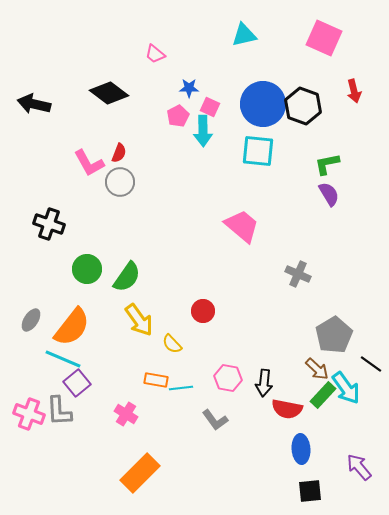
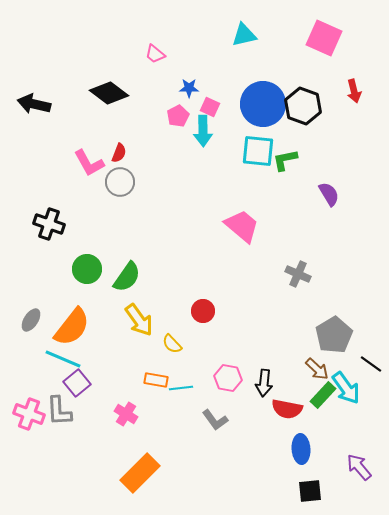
green L-shape at (327, 164): moved 42 px left, 4 px up
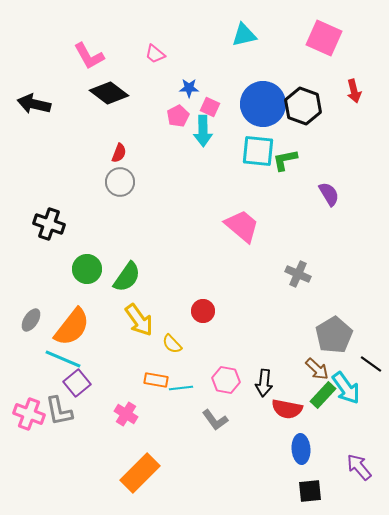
pink L-shape at (89, 163): moved 107 px up
pink hexagon at (228, 378): moved 2 px left, 2 px down
gray L-shape at (59, 411): rotated 8 degrees counterclockwise
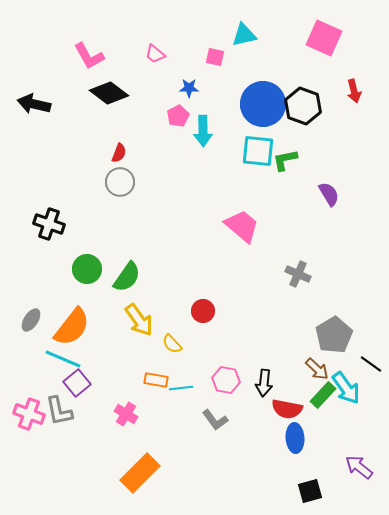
pink square at (210, 107): moved 5 px right, 50 px up; rotated 12 degrees counterclockwise
blue ellipse at (301, 449): moved 6 px left, 11 px up
purple arrow at (359, 467): rotated 12 degrees counterclockwise
black square at (310, 491): rotated 10 degrees counterclockwise
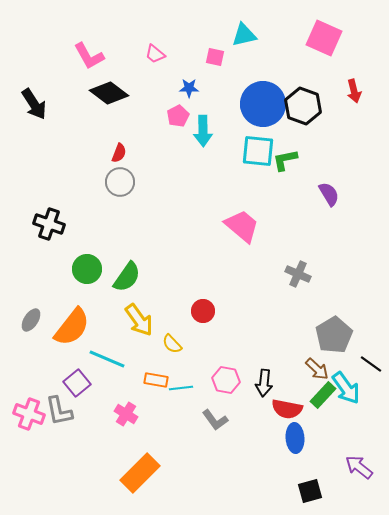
black arrow at (34, 104): rotated 136 degrees counterclockwise
cyan line at (63, 359): moved 44 px right
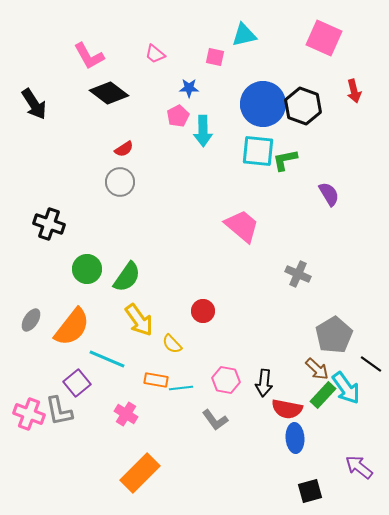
red semicircle at (119, 153): moved 5 px right, 4 px up; rotated 36 degrees clockwise
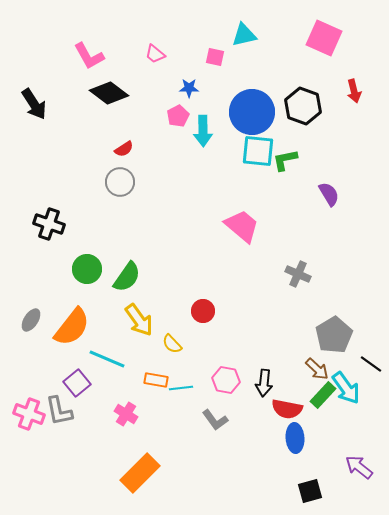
blue circle at (263, 104): moved 11 px left, 8 px down
